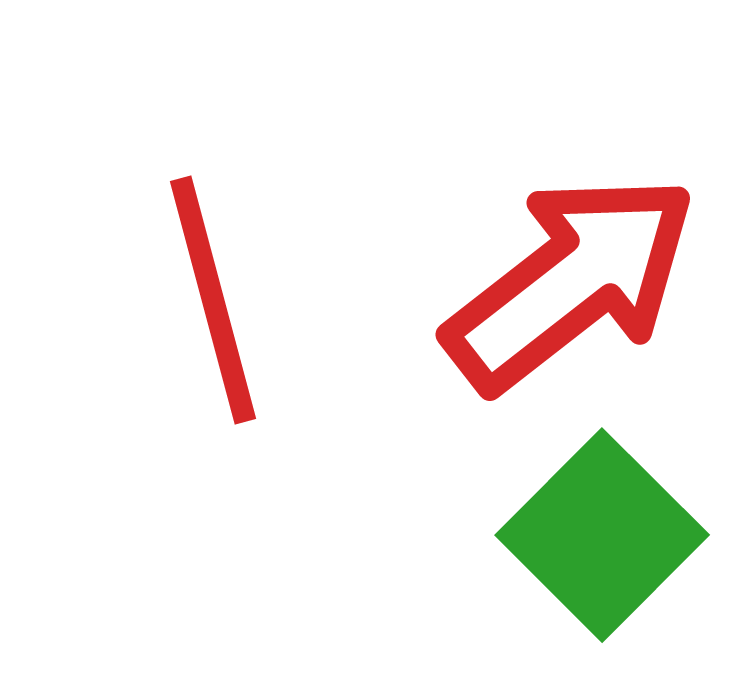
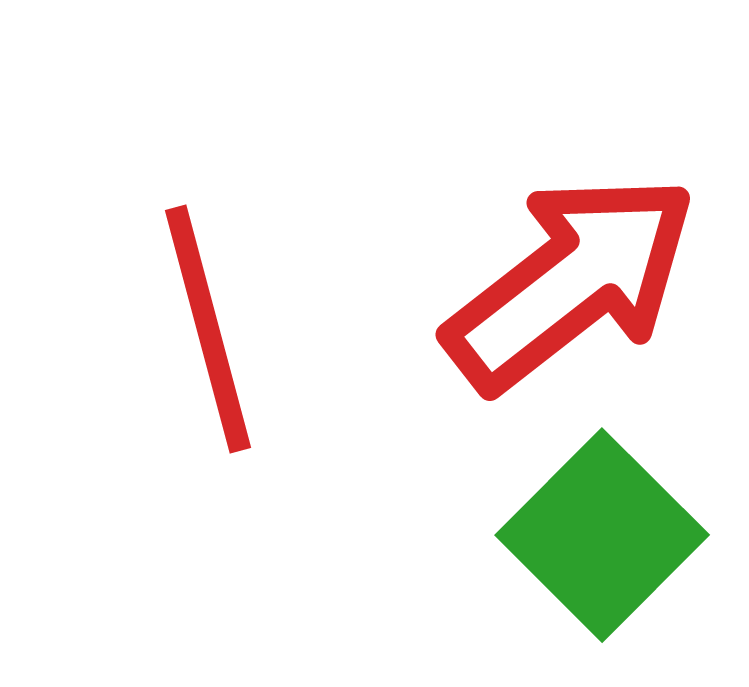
red line: moved 5 px left, 29 px down
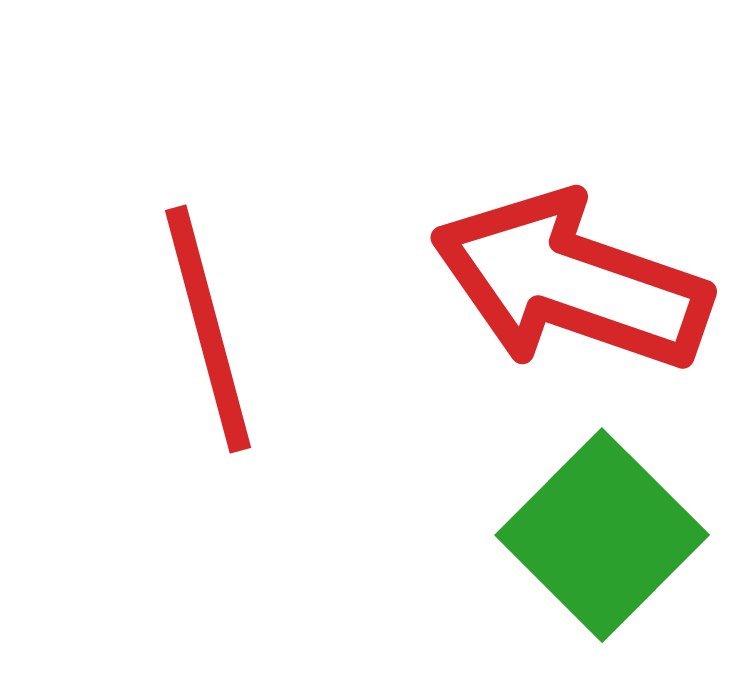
red arrow: rotated 123 degrees counterclockwise
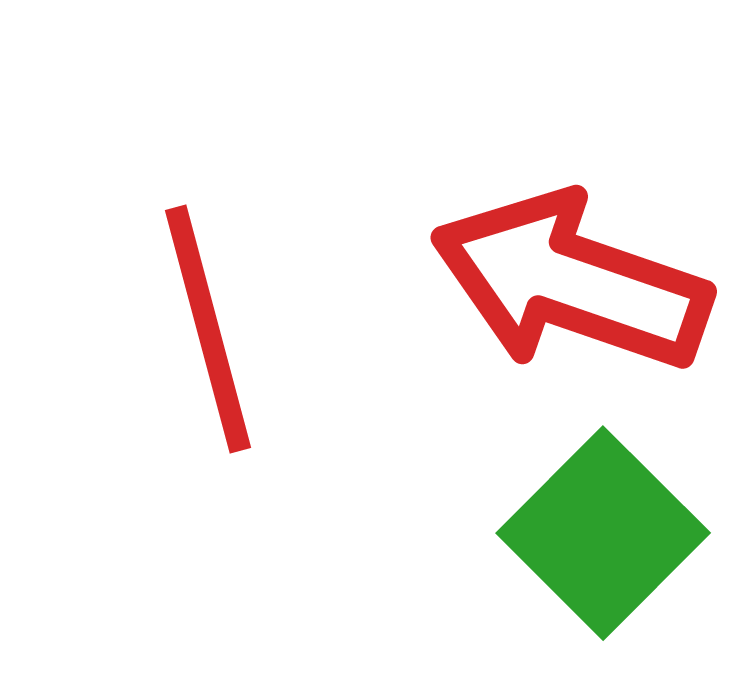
green square: moved 1 px right, 2 px up
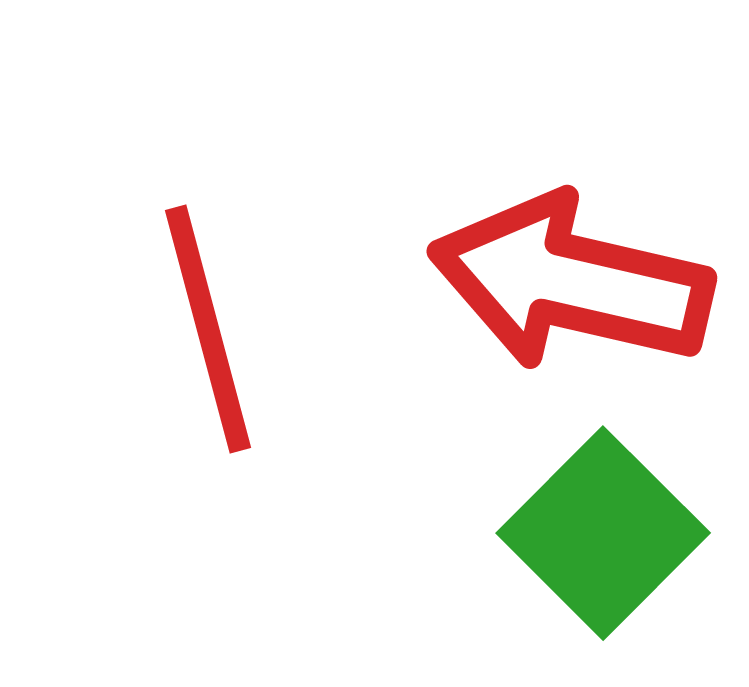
red arrow: rotated 6 degrees counterclockwise
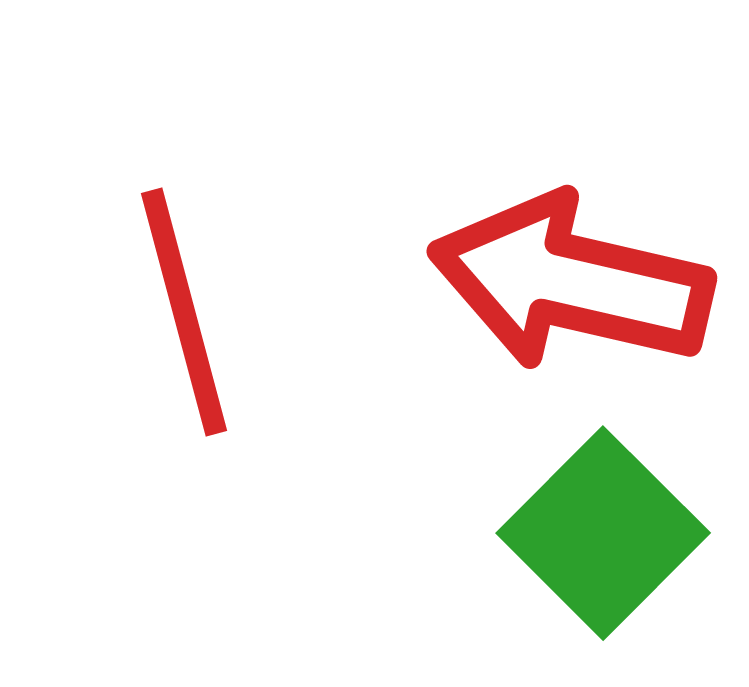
red line: moved 24 px left, 17 px up
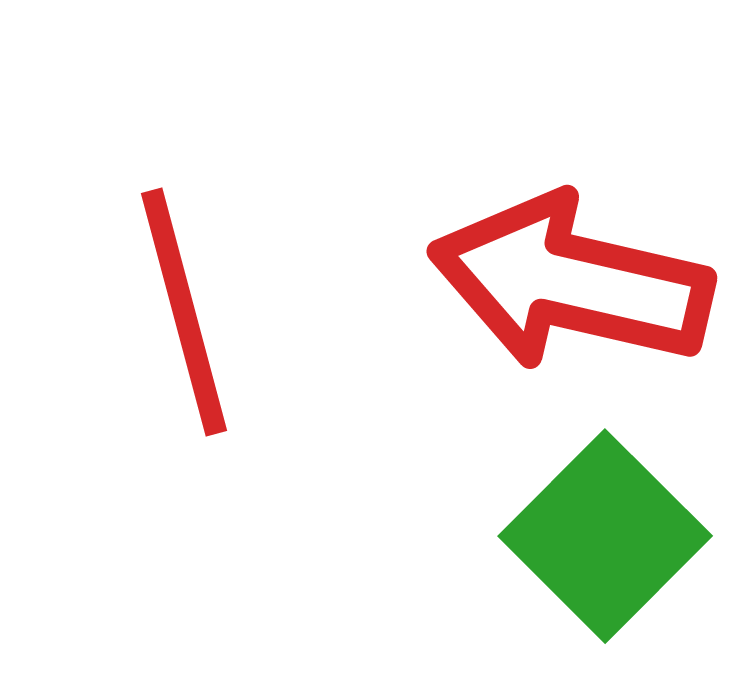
green square: moved 2 px right, 3 px down
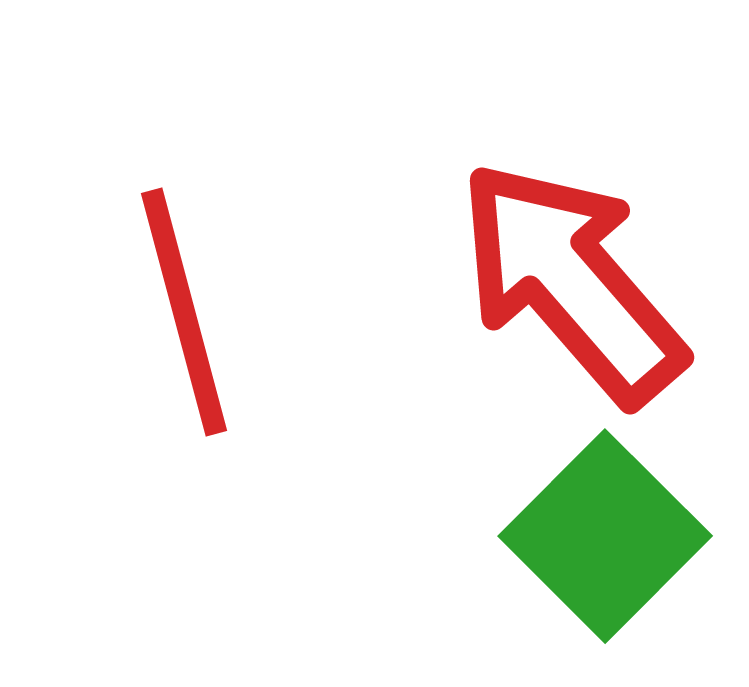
red arrow: rotated 36 degrees clockwise
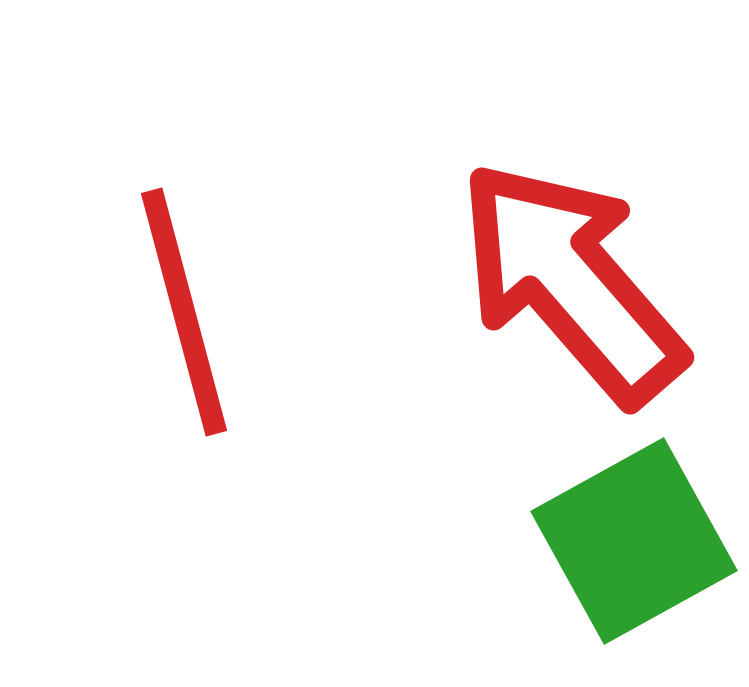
green square: moved 29 px right, 5 px down; rotated 16 degrees clockwise
